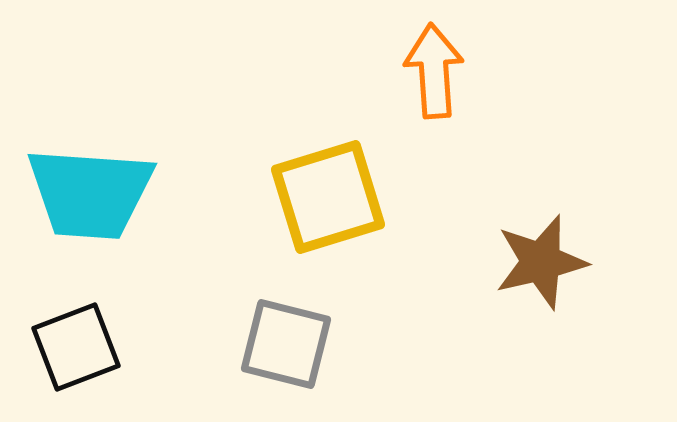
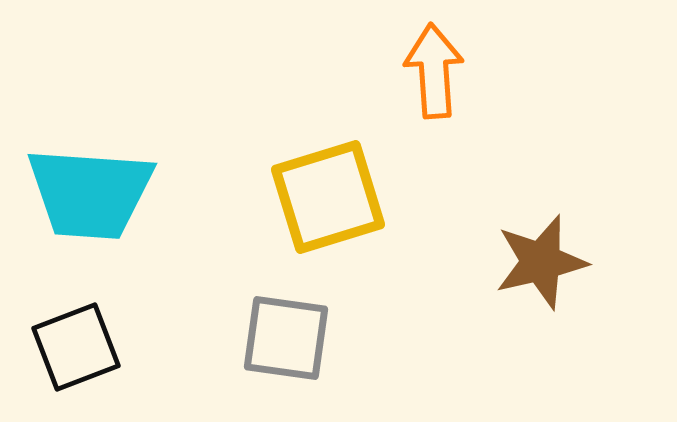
gray square: moved 6 px up; rotated 6 degrees counterclockwise
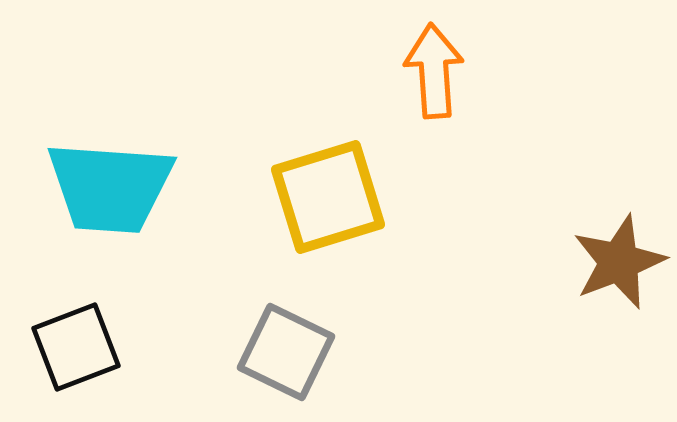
cyan trapezoid: moved 20 px right, 6 px up
brown star: moved 78 px right; rotated 8 degrees counterclockwise
gray square: moved 14 px down; rotated 18 degrees clockwise
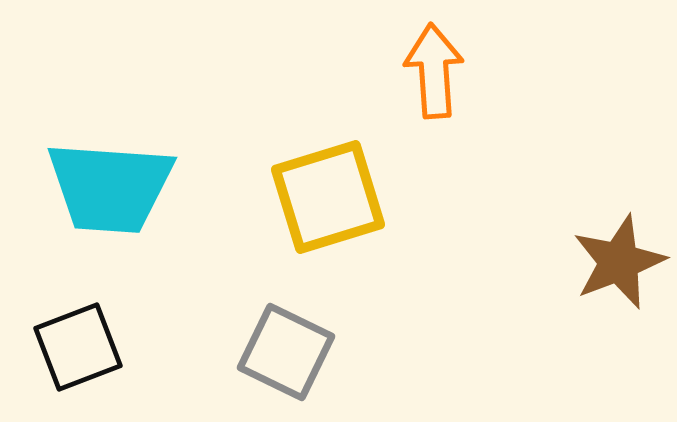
black square: moved 2 px right
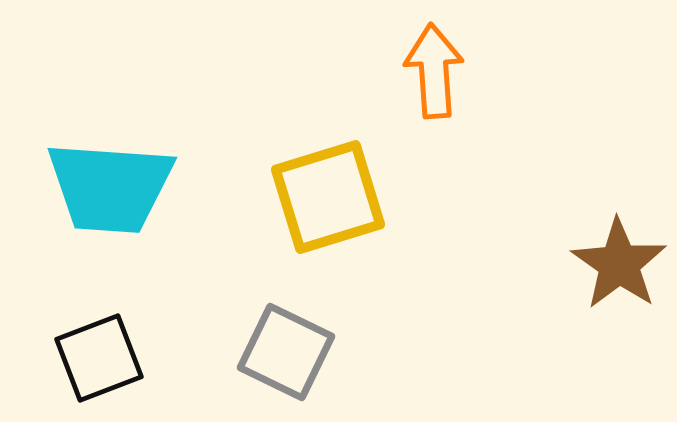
brown star: moved 2 px down; rotated 16 degrees counterclockwise
black square: moved 21 px right, 11 px down
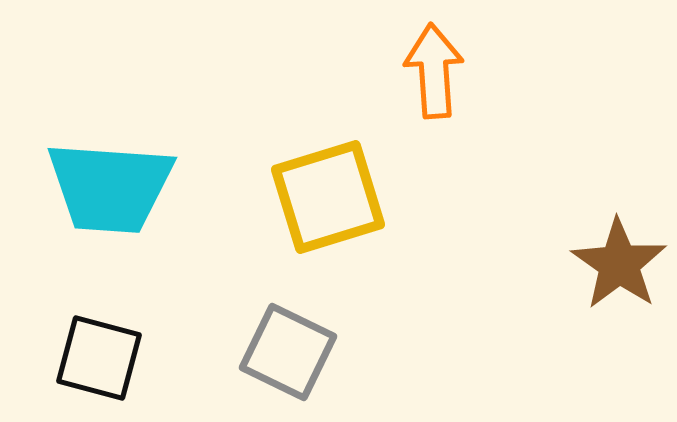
gray square: moved 2 px right
black square: rotated 36 degrees clockwise
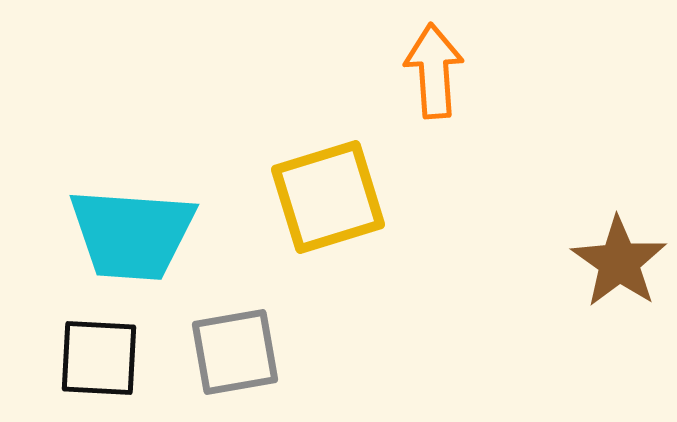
cyan trapezoid: moved 22 px right, 47 px down
brown star: moved 2 px up
gray square: moved 53 px left; rotated 36 degrees counterclockwise
black square: rotated 12 degrees counterclockwise
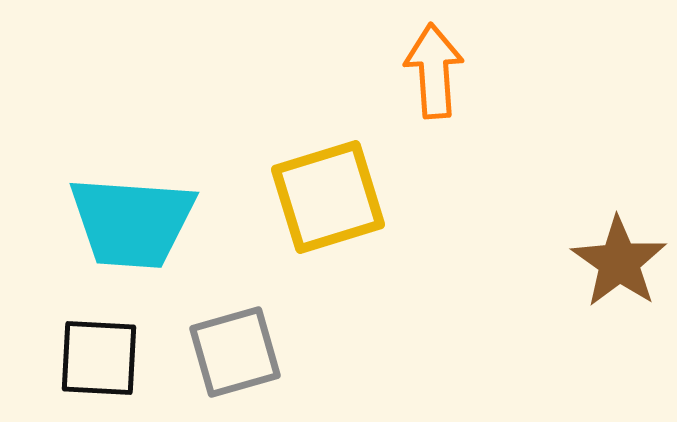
cyan trapezoid: moved 12 px up
gray square: rotated 6 degrees counterclockwise
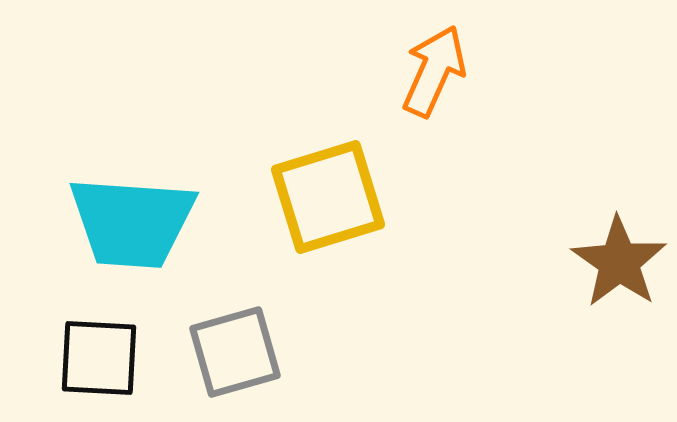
orange arrow: rotated 28 degrees clockwise
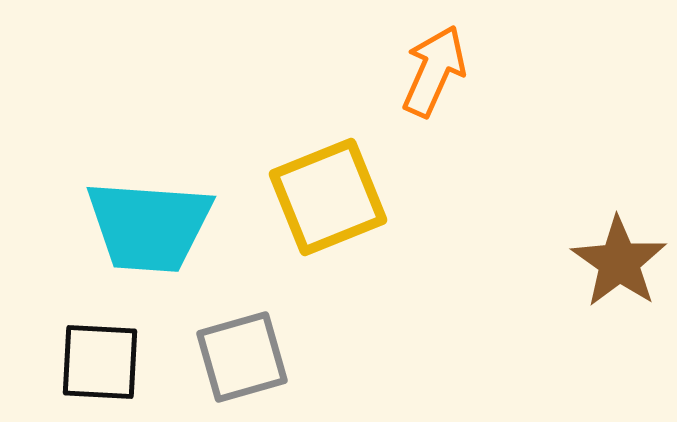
yellow square: rotated 5 degrees counterclockwise
cyan trapezoid: moved 17 px right, 4 px down
gray square: moved 7 px right, 5 px down
black square: moved 1 px right, 4 px down
